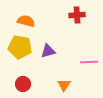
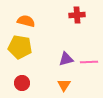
purple triangle: moved 18 px right, 8 px down
red circle: moved 1 px left, 1 px up
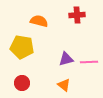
orange semicircle: moved 13 px right
yellow pentagon: moved 2 px right
orange triangle: rotated 24 degrees counterclockwise
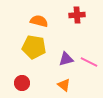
yellow pentagon: moved 12 px right
pink line: rotated 30 degrees clockwise
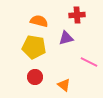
purple triangle: moved 21 px up
red circle: moved 13 px right, 6 px up
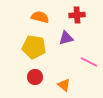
orange semicircle: moved 1 px right, 4 px up
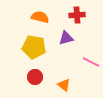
pink line: moved 2 px right
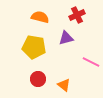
red cross: rotated 21 degrees counterclockwise
red circle: moved 3 px right, 2 px down
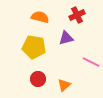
orange triangle: rotated 40 degrees clockwise
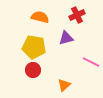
red circle: moved 5 px left, 9 px up
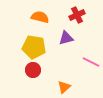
orange triangle: moved 2 px down
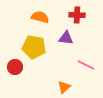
red cross: rotated 28 degrees clockwise
purple triangle: rotated 21 degrees clockwise
pink line: moved 5 px left, 3 px down
red circle: moved 18 px left, 3 px up
